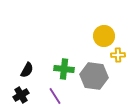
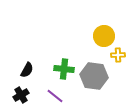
purple line: rotated 18 degrees counterclockwise
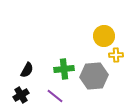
yellow cross: moved 2 px left
green cross: rotated 12 degrees counterclockwise
gray hexagon: rotated 12 degrees counterclockwise
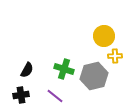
yellow cross: moved 1 px left, 1 px down
green cross: rotated 24 degrees clockwise
gray hexagon: rotated 8 degrees counterclockwise
black cross: rotated 21 degrees clockwise
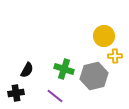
black cross: moved 5 px left, 2 px up
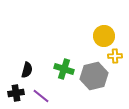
black semicircle: rotated 14 degrees counterclockwise
purple line: moved 14 px left
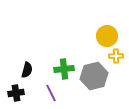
yellow circle: moved 3 px right
yellow cross: moved 1 px right
green cross: rotated 24 degrees counterclockwise
purple line: moved 10 px right, 3 px up; rotated 24 degrees clockwise
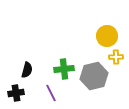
yellow cross: moved 1 px down
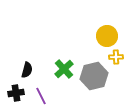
green cross: rotated 36 degrees counterclockwise
purple line: moved 10 px left, 3 px down
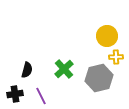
gray hexagon: moved 5 px right, 2 px down
black cross: moved 1 px left, 1 px down
